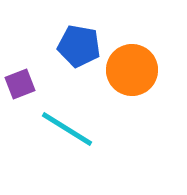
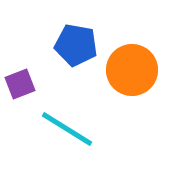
blue pentagon: moved 3 px left, 1 px up
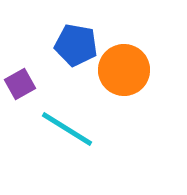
orange circle: moved 8 px left
purple square: rotated 8 degrees counterclockwise
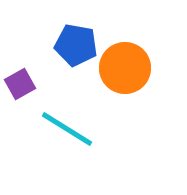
orange circle: moved 1 px right, 2 px up
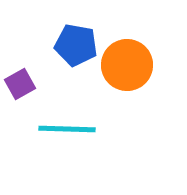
orange circle: moved 2 px right, 3 px up
cyan line: rotated 30 degrees counterclockwise
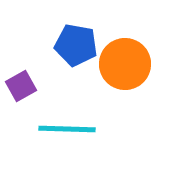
orange circle: moved 2 px left, 1 px up
purple square: moved 1 px right, 2 px down
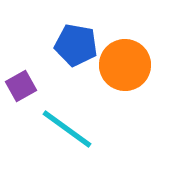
orange circle: moved 1 px down
cyan line: rotated 34 degrees clockwise
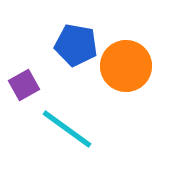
orange circle: moved 1 px right, 1 px down
purple square: moved 3 px right, 1 px up
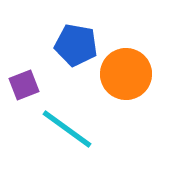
orange circle: moved 8 px down
purple square: rotated 8 degrees clockwise
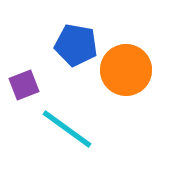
orange circle: moved 4 px up
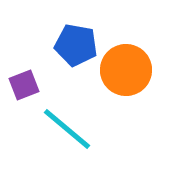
cyan line: rotated 4 degrees clockwise
